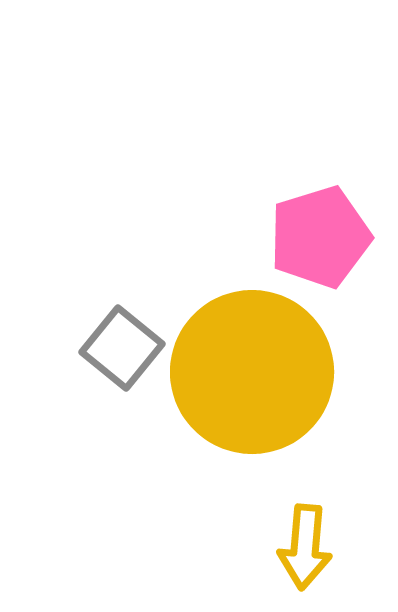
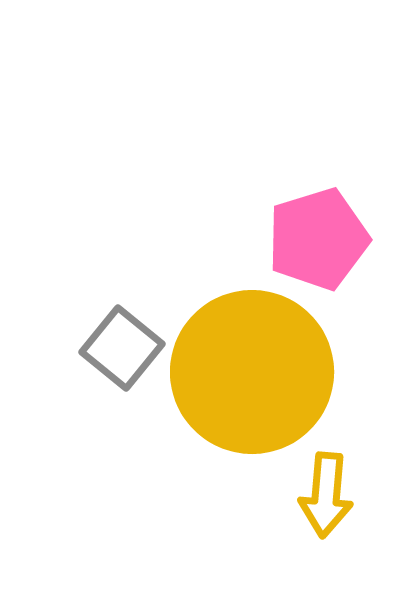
pink pentagon: moved 2 px left, 2 px down
yellow arrow: moved 21 px right, 52 px up
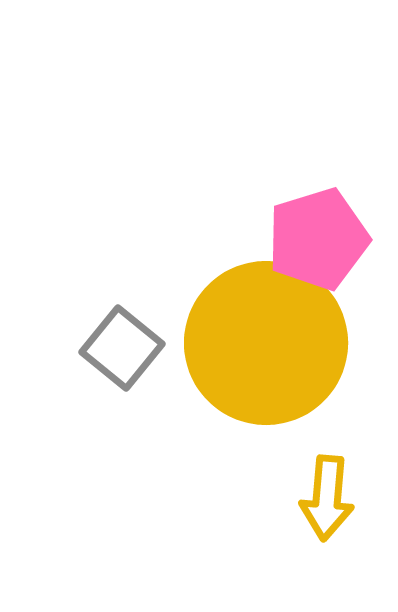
yellow circle: moved 14 px right, 29 px up
yellow arrow: moved 1 px right, 3 px down
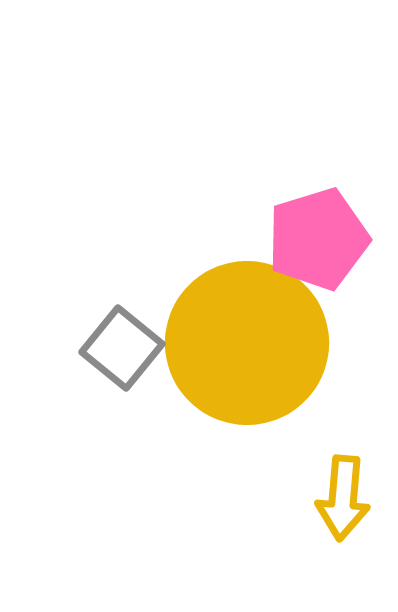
yellow circle: moved 19 px left
yellow arrow: moved 16 px right
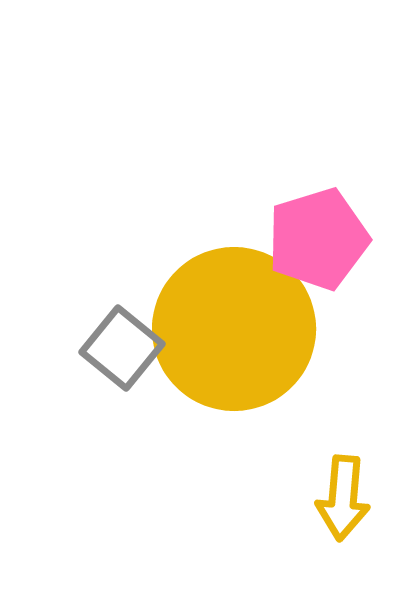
yellow circle: moved 13 px left, 14 px up
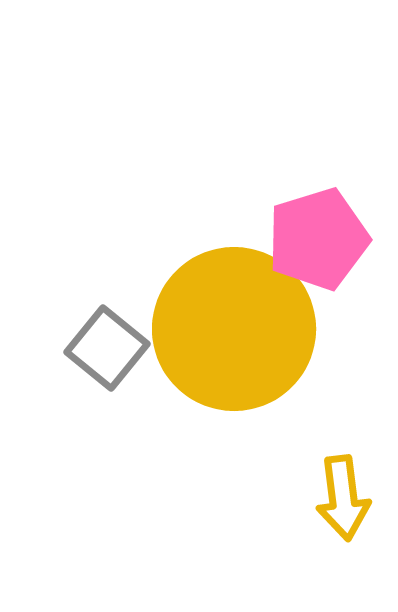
gray square: moved 15 px left
yellow arrow: rotated 12 degrees counterclockwise
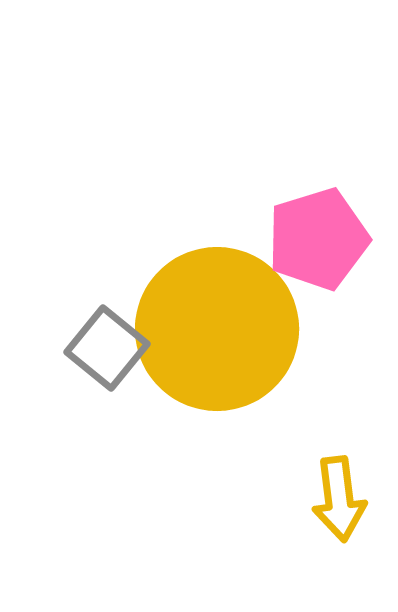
yellow circle: moved 17 px left
yellow arrow: moved 4 px left, 1 px down
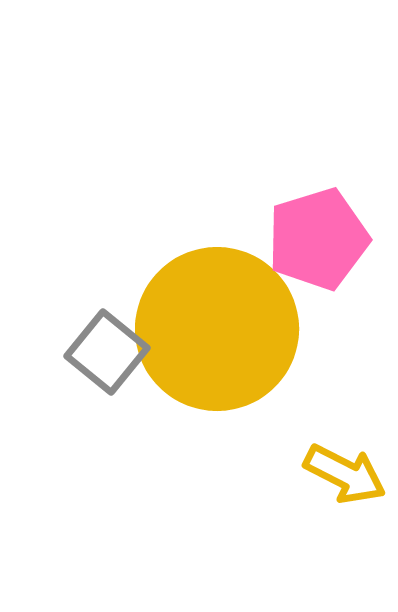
gray square: moved 4 px down
yellow arrow: moved 6 px right, 25 px up; rotated 56 degrees counterclockwise
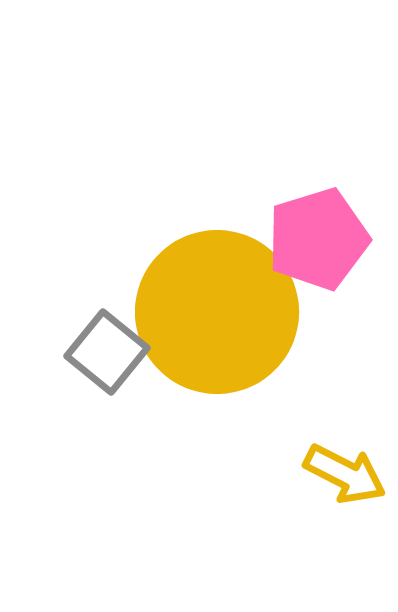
yellow circle: moved 17 px up
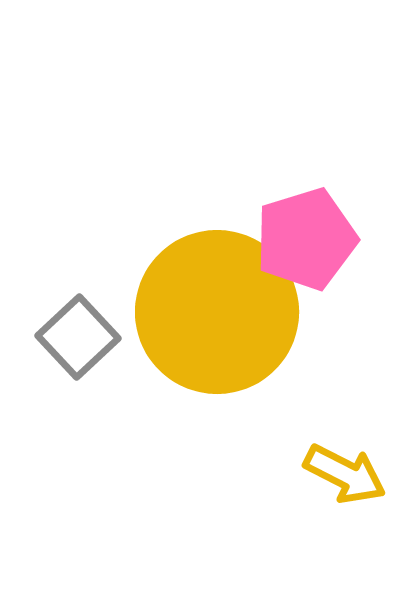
pink pentagon: moved 12 px left
gray square: moved 29 px left, 15 px up; rotated 8 degrees clockwise
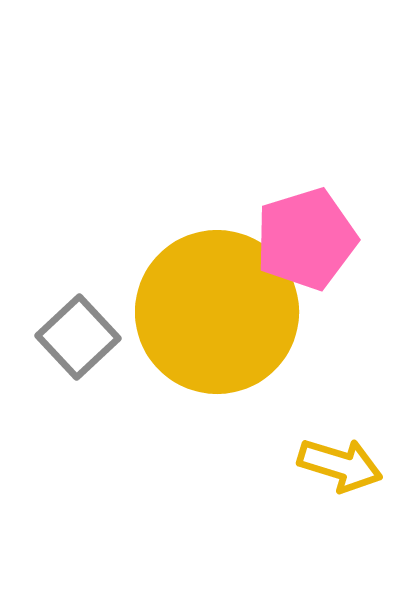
yellow arrow: moved 5 px left, 9 px up; rotated 10 degrees counterclockwise
